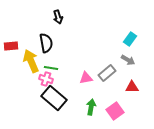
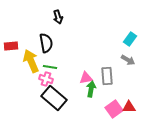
green line: moved 1 px left, 1 px up
gray rectangle: moved 3 px down; rotated 54 degrees counterclockwise
red triangle: moved 3 px left, 20 px down
green arrow: moved 18 px up
pink square: moved 1 px left, 2 px up
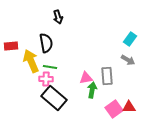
pink cross: rotated 16 degrees counterclockwise
green arrow: moved 1 px right, 1 px down
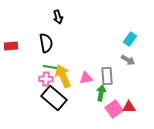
yellow arrow: moved 32 px right, 15 px down
green arrow: moved 9 px right, 3 px down
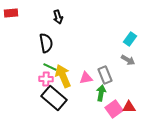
red rectangle: moved 33 px up
green line: rotated 16 degrees clockwise
gray rectangle: moved 2 px left, 1 px up; rotated 18 degrees counterclockwise
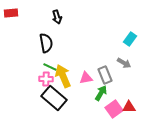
black arrow: moved 1 px left
gray arrow: moved 4 px left, 3 px down
green arrow: rotated 21 degrees clockwise
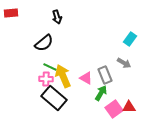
black semicircle: moved 2 px left; rotated 60 degrees clockwise
pink triangle: rotated 40 degrees clockwise
